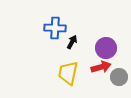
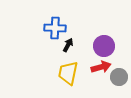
black arrow: moved 4 px left, 3 px down
purple circle: moved 2 px left, 2 px up
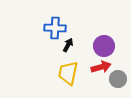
gray circle: moved 1 px left, 2 px down
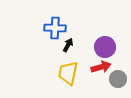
purple circle: moved 1 px right, 1 px down
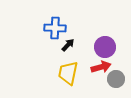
black arrow: rotated 16 degrees clockwise
gray circle: moved 2 px left
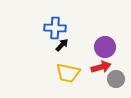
black arrow: moved 6 px left
yellow trapezoid: rotated 90 degrees counterclockwise
